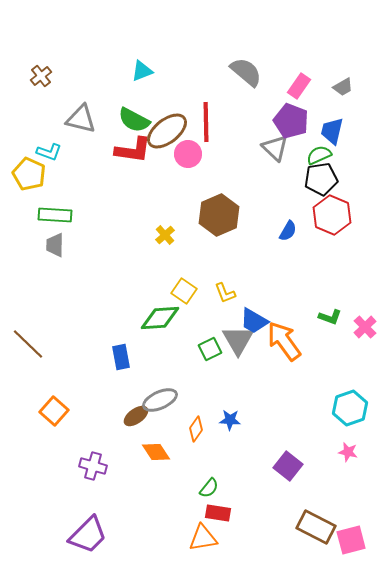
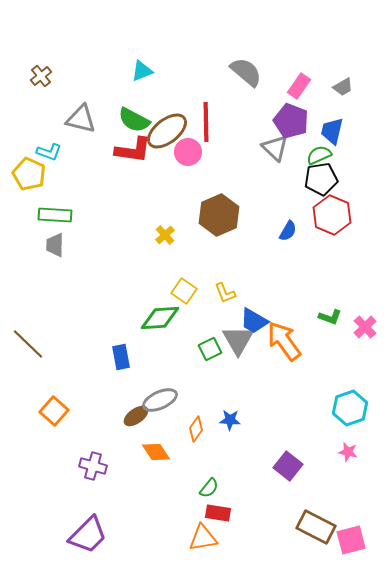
pink circle at (188, 154): moved 2 px up
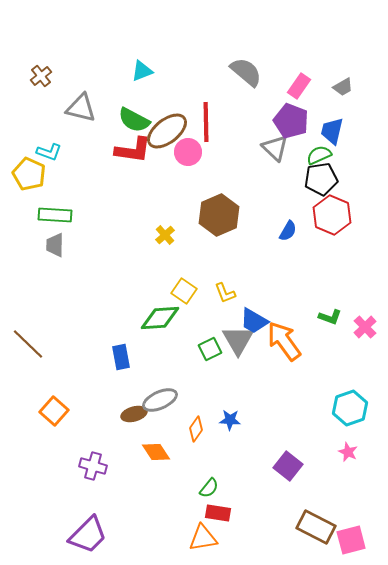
gray triangle at (81, 119): moved 11 px up
brown ellipse at (136, 416): moved 2 px left, 2 px up; rotated 20 degrees clockwise
pink star at (348, 452): rotated 12 degrees clockwise
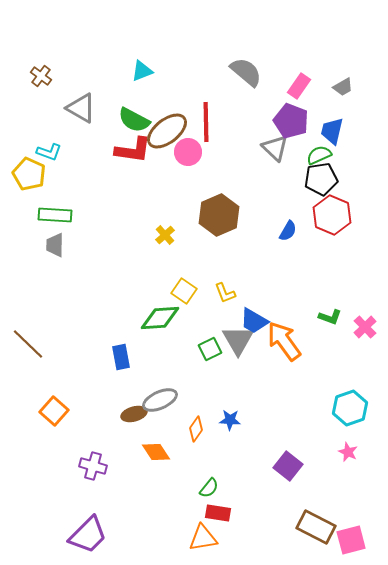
brown cross at (41, 76): rotated 15 degrees counterclockwise
gray triangle at (81, 108): rotated 16 degrees clockwise
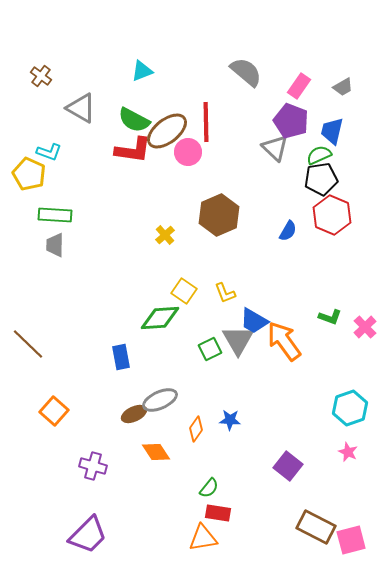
brown ellipse at (134, 414): rotated 10 degrees counterclockwise
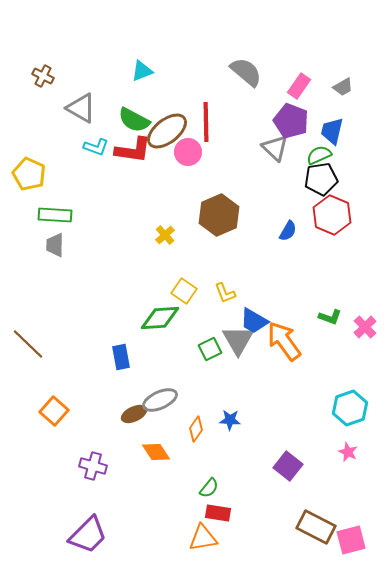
brown cross at (41, 76): moved 2 px right; rotated 10 degrees counterclockwise
cyan L-shape at (49, 152): moved 47 px right, 5 px up
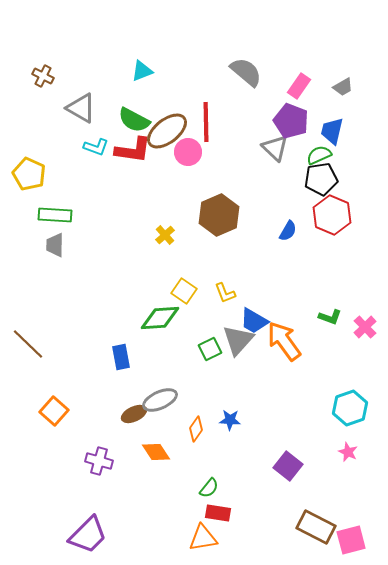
gray triangle at (238, 340): rotated 12 degrees clockwise
purple cross at (93, 466): moved 6 px right, 5 px up
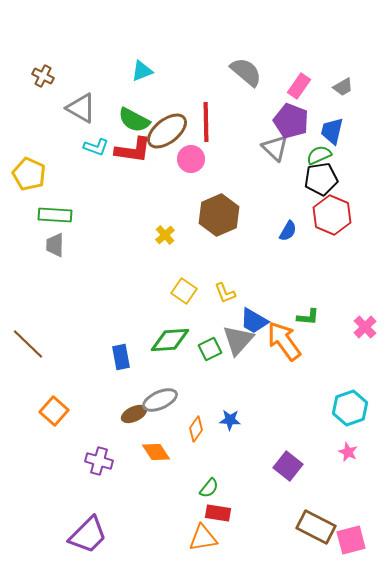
pink circle at (188, 152): moved 3 px right, 7 px down
green L-shape at (330, 317): moved 22 px left; rotated 15 degrees counterclockwise
green diamond at (160, 318): moved 10 px right, 22 px down
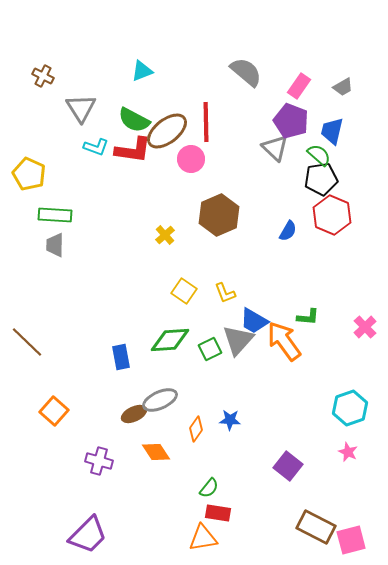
gray triangle at (81, 108): rotated 28 degrees clockwise
green semicircle at (319, 155): rotated 65 degrees clockwise
brown line at (28, 344): moved 1 px left, 2 px up
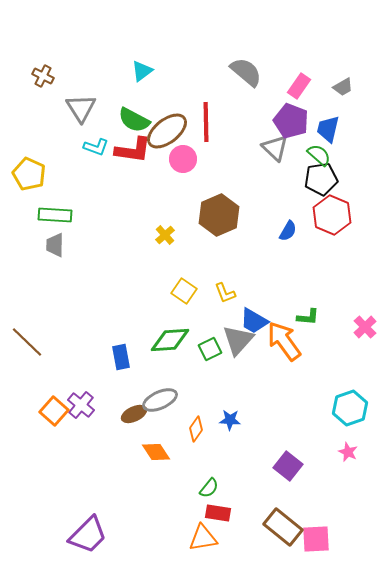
cyan triangle at (142, 71): rotated 15 degrees counterclockwise
blue trapezoid at (332, 131): moved 4 px left, 2 px up
pink circle at (191, 159): moved 8 px left
purple cross at (99, 461): moved 18 px left, 56 px up; rotated 24 degrees clockwise
brown rectangle at (316, 527): moved 33 px left; rotated 12 degrees clockwise
pink square at (351, 540): moved 35 px left, 1 px up; rotated 12 degrees clockwise
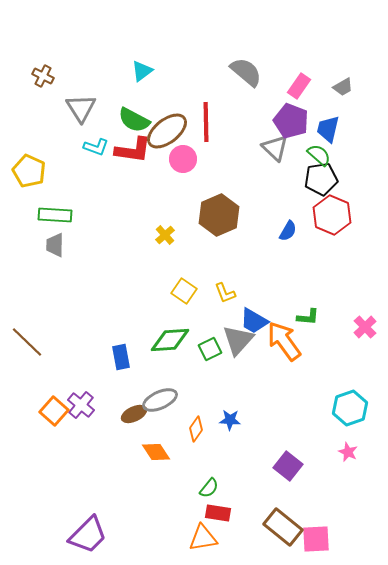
yellow pentagon at (29, 174): moved 3 px up
